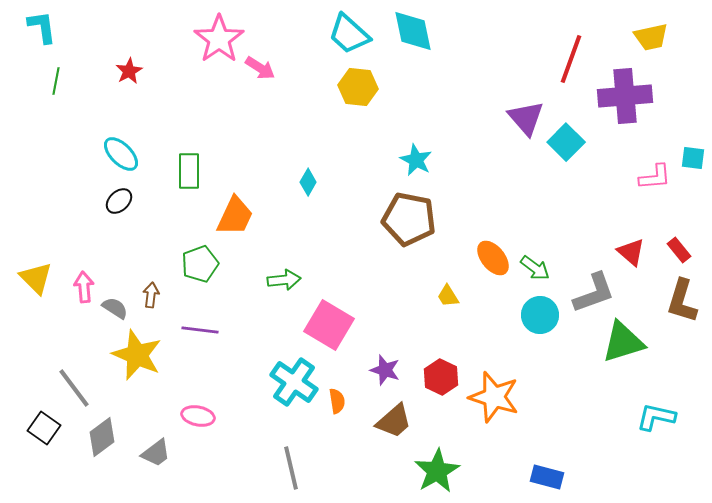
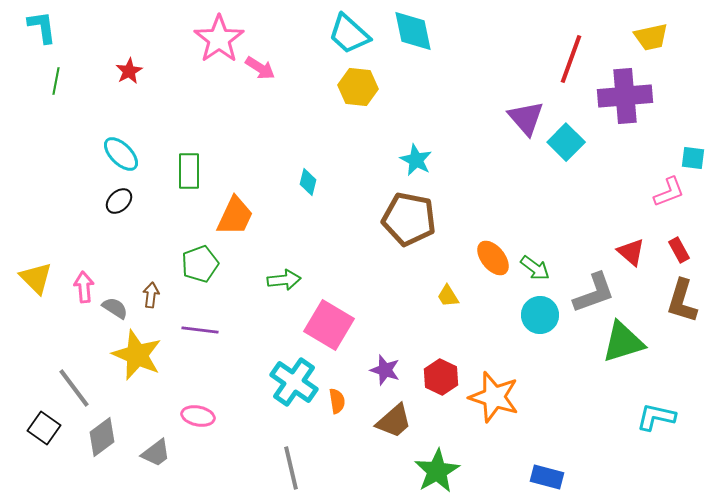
pink L-shape at (655, 177): moved 14 px right, 15 px down; rotated 16 degrees counterclockwise
cyan diamond at (308, 182): rotated 16 degrees counterclockwise
red rectangle at (679, 250): rotated 10 degrees clockwise
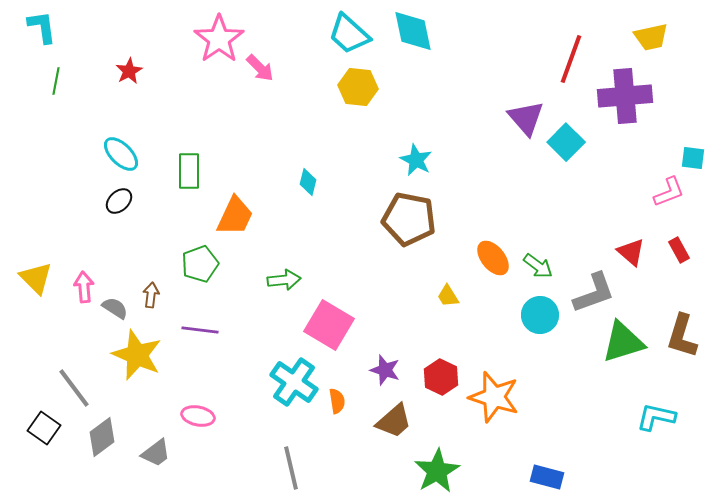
pink arrow at (260, 68): rotated 12 degrees clockwise
green arrow at (535, 268): moved 3 px right, 2 px up
brown L-shape at (682, 301): moved 35 px down
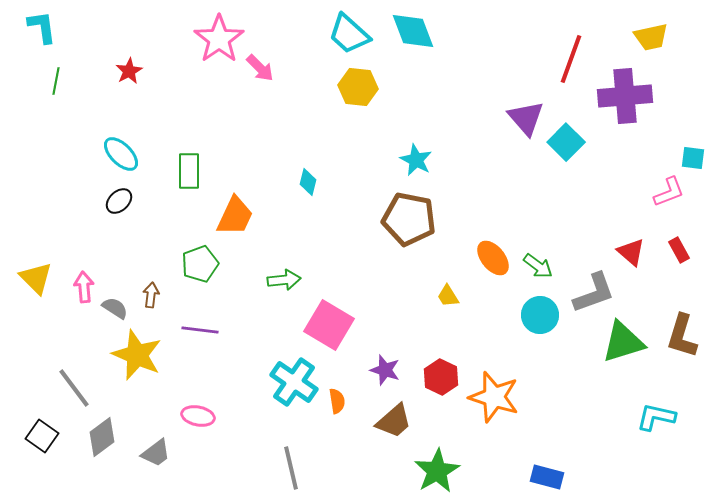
cyan diamond at (413, 31): rotated 9 degrees counterclockwise
black square at (44, 428): moved 2 px left, 8 px down
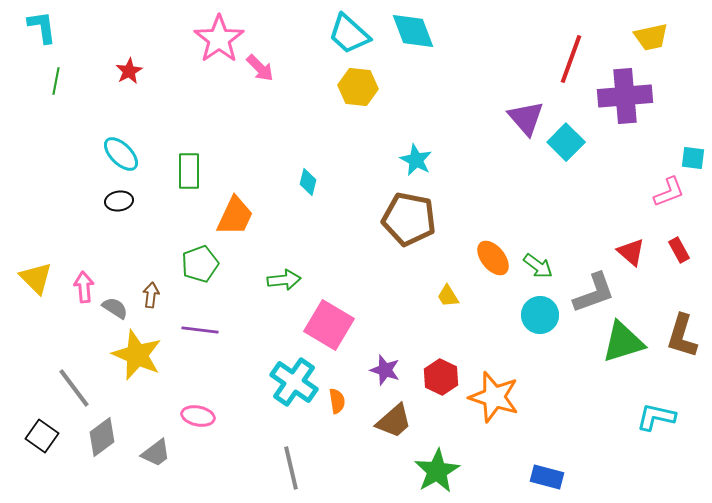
black ellipse at (119, 201): rotated 36 degrees clockwise
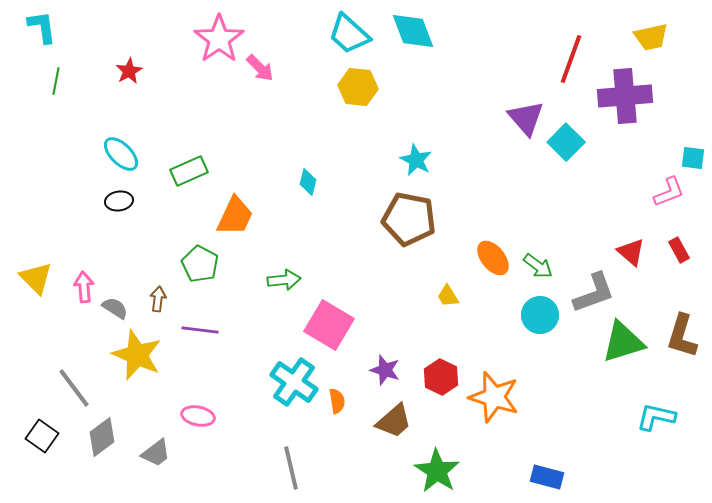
green rectangle at (189, 171): rotated 66 degrees clockwise
green pentagon at (200, 264): rotated 24 degrees counterclockwise
brown arrow at (151, 295): moved 7 px right, 4 px down
green star at (437, 471): rotated 9 degrees counterclockwise
